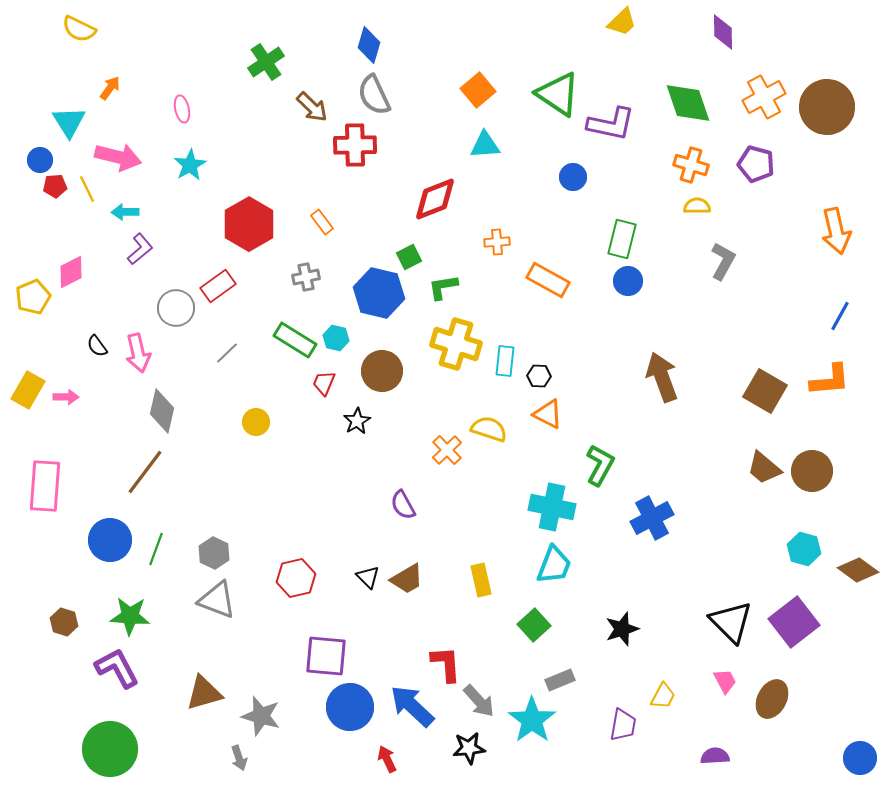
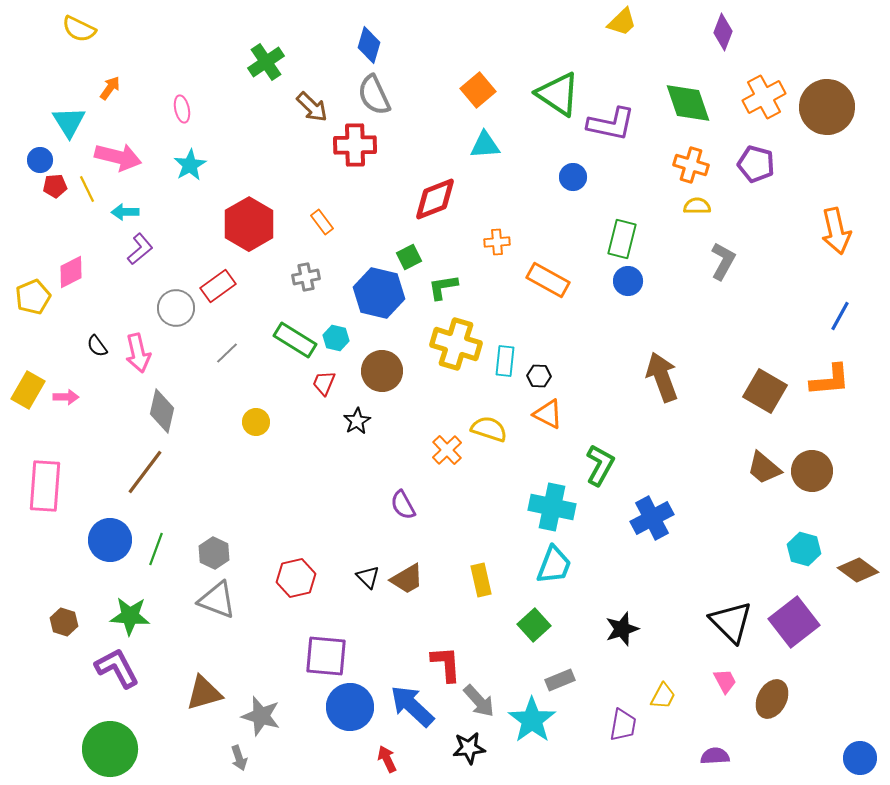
purple diamond at (723, 32): rotated 21 degrees clockwise
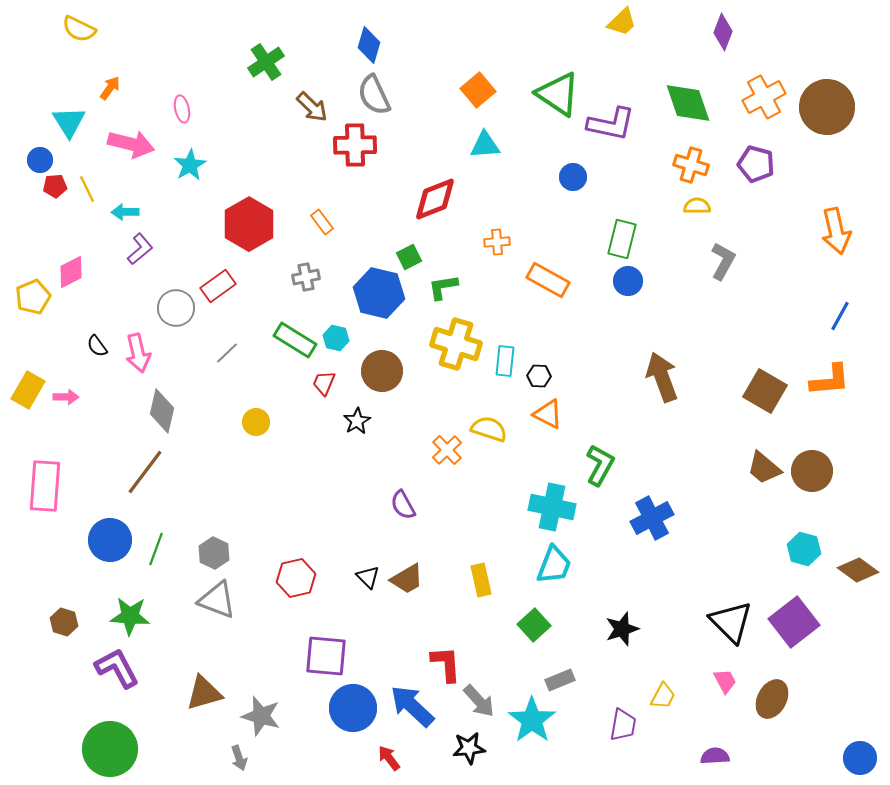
pink arrow at (118, 157): moved 13 px right, 13 px up
blue circle at (350, 707): moved 3 px right, 1 px down
red arrow at (387, 759): moved 2 px right, 1 px up; rotated 12 degrees counterclockwise
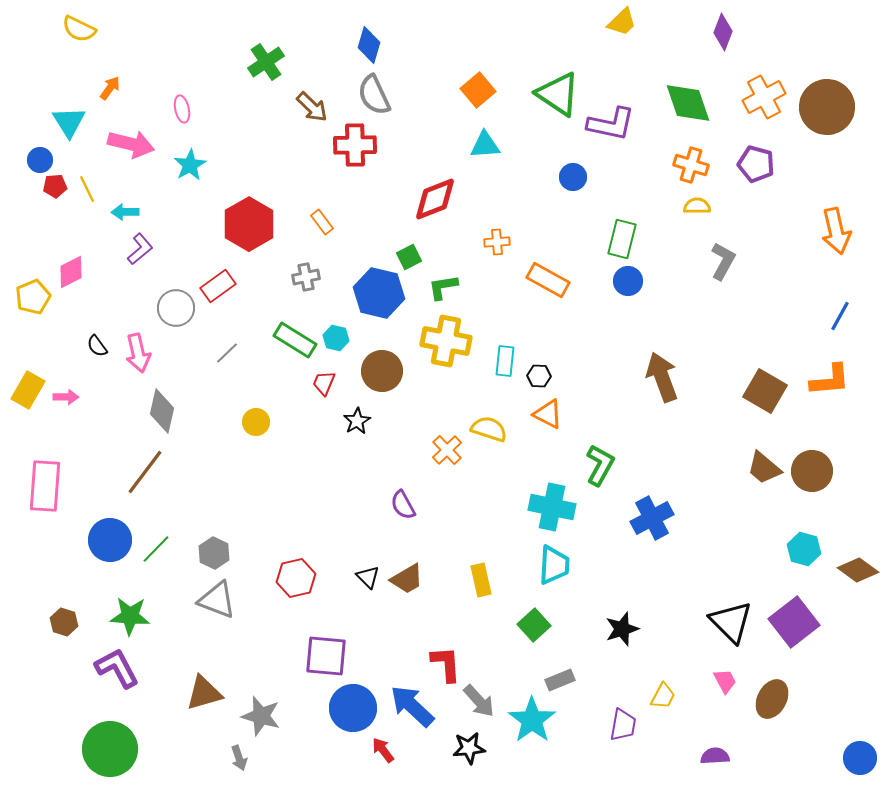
yellow cross at (456, 344): moved 10 px left, 3 px up; rotated 6 degrees counterclockwise
green line at (156, 549): rotated 24 degrees clockwise
cyan trapezoid at (554, 565): rotated 18 degrees counterclockwise
red arrow at (389, 758): moved 6 px left, 8 px up
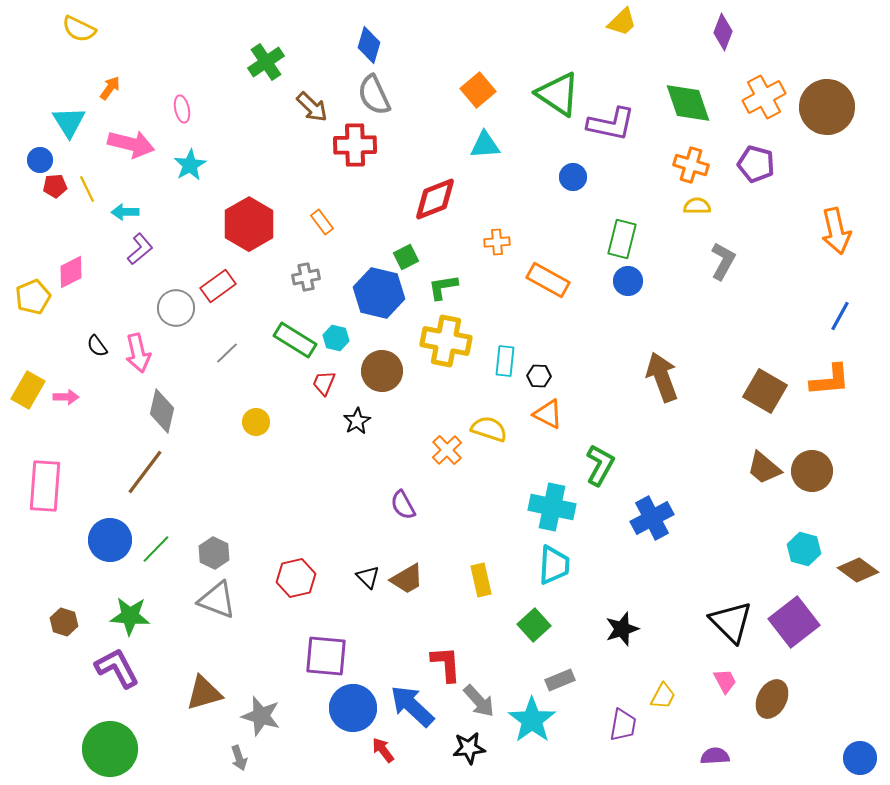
green square at (409, 257): moved 3 px left
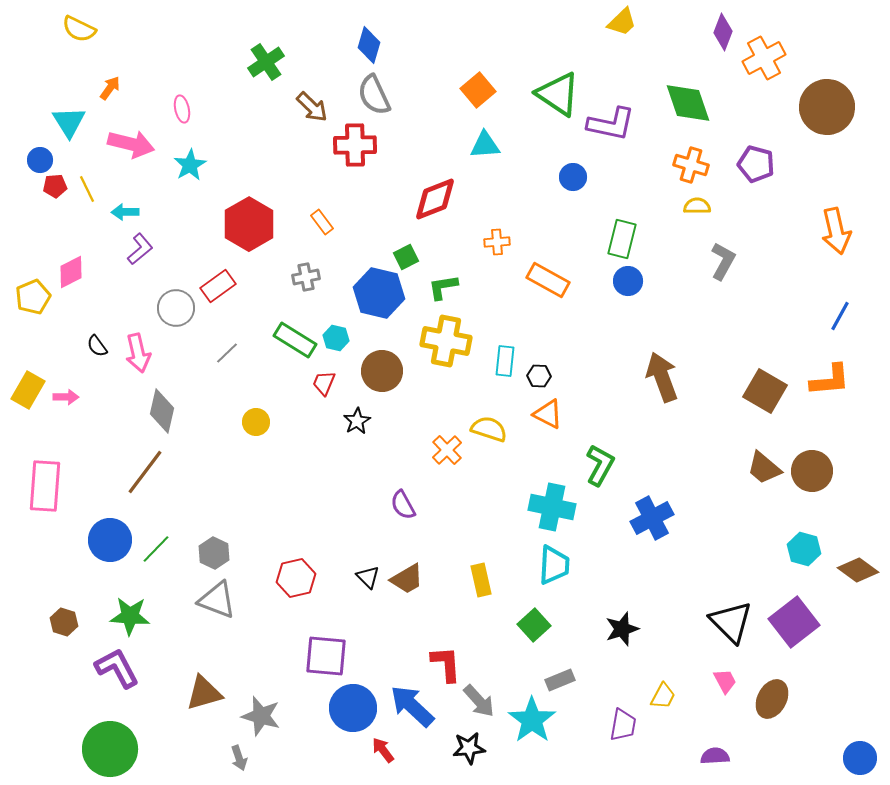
orange cross at (764, 97): moved 39 px up
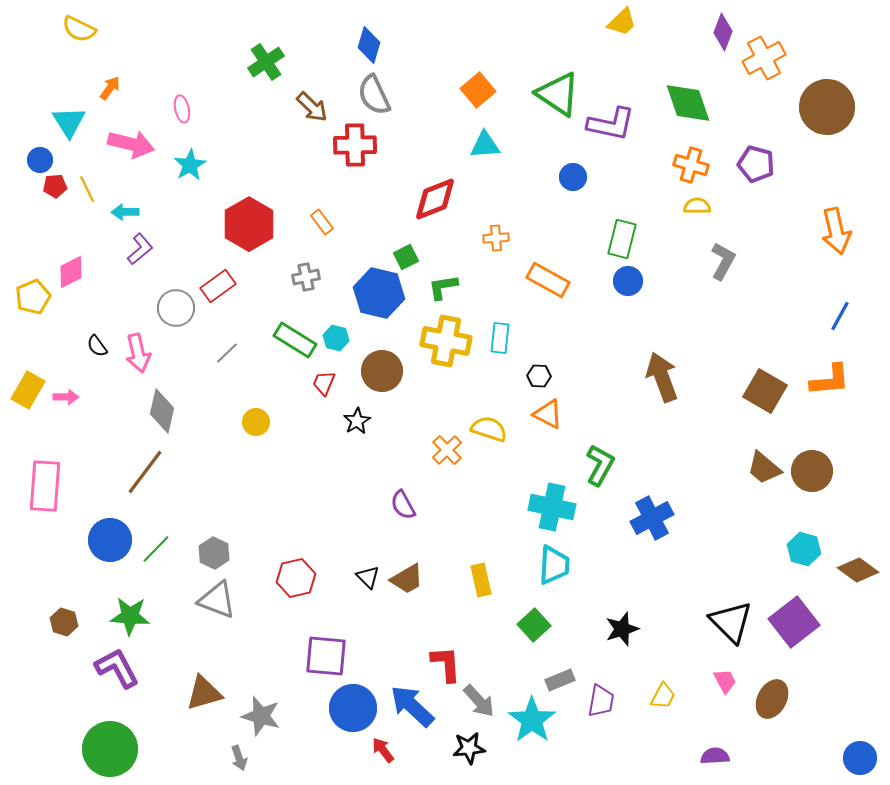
orange cross at (497, 242): moved 1 px left, 4 px up
cyan rectangle at (505, 361): moved 5 px left, 23 px up
purple trapezoid at (623, 725): moved 22 px left, 24 px up
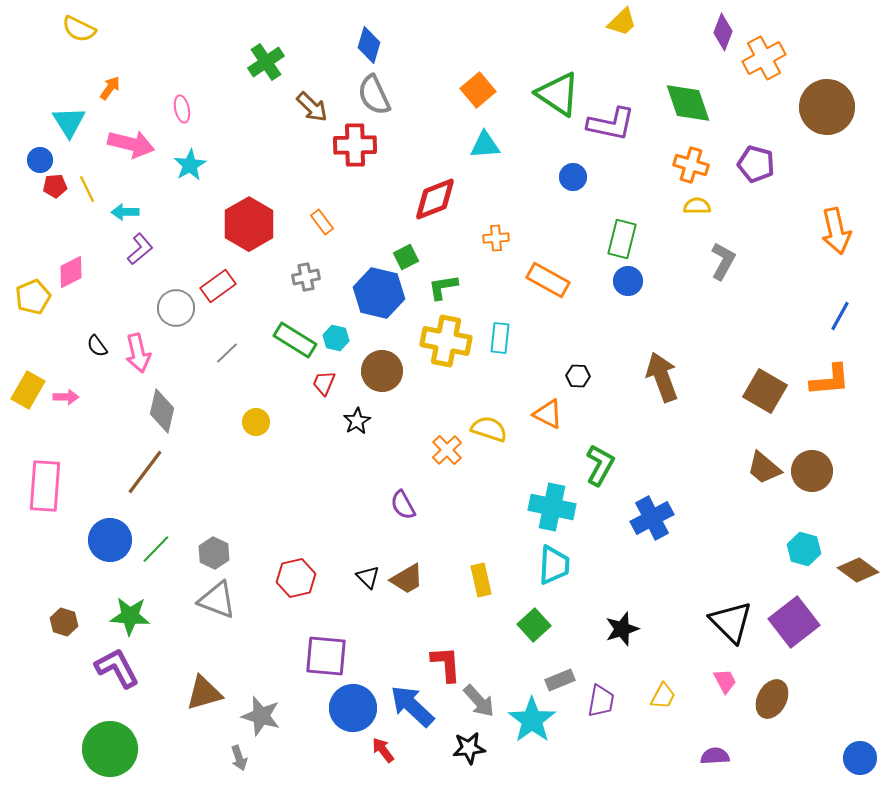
black hexagon at (539, 376): moved 39 px right
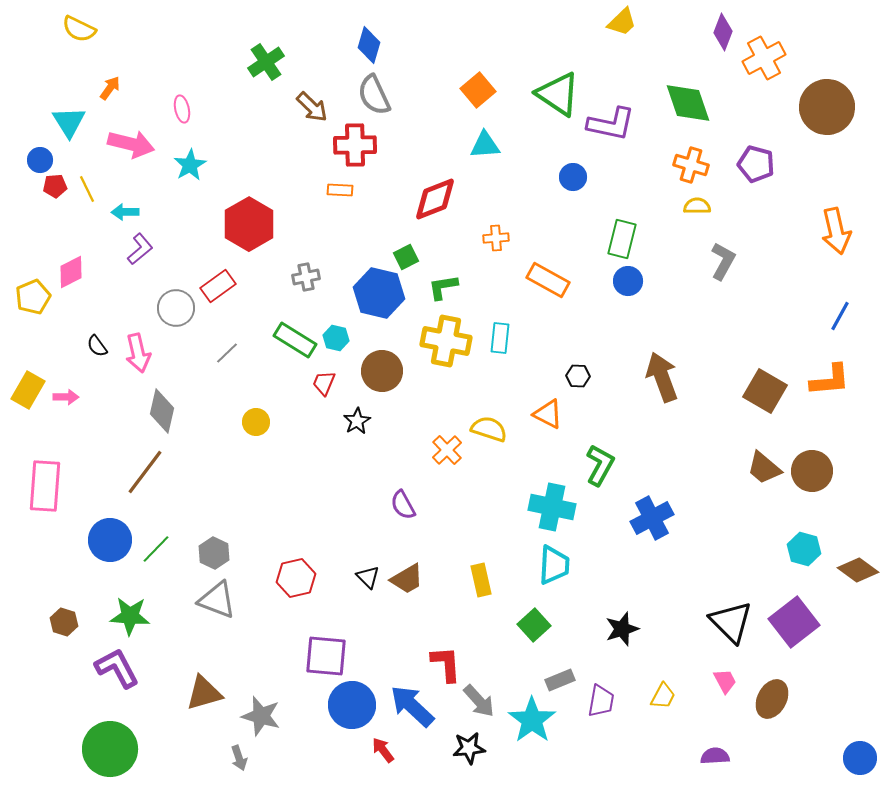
orange rectangle at (322, 222): moved 18 px right, 32 px up; rotated 50 degrees counterclockwise
blue circle at (353, 708): moved 1 px left, 3 px up
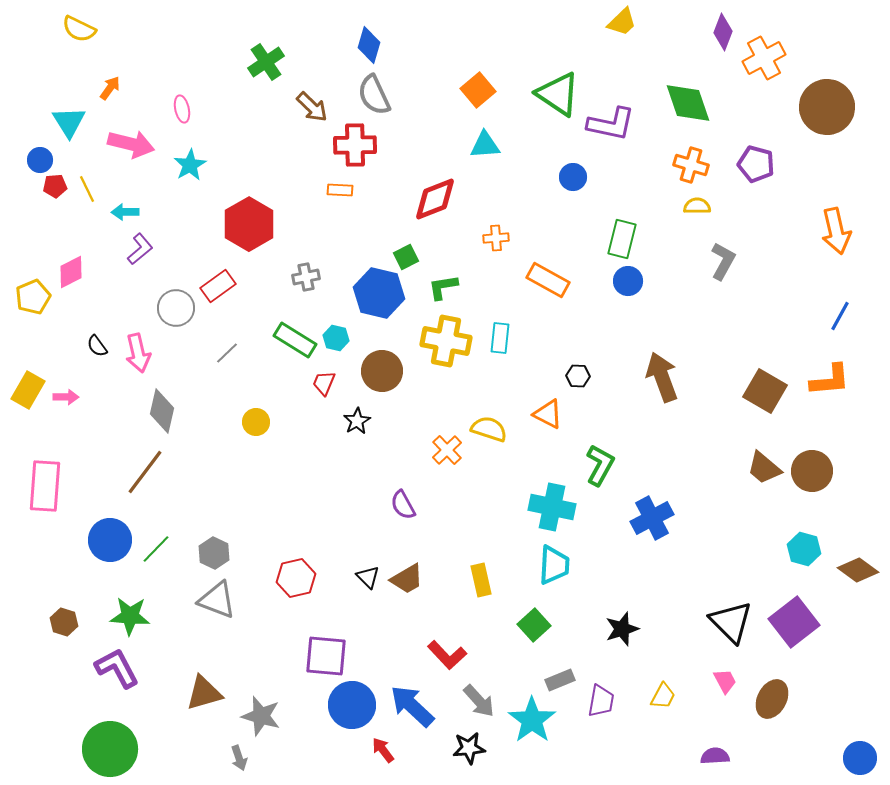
red L-shape at (446, 664): moved 1 px right, 9 px up; rotated 141 degrees clockwise
